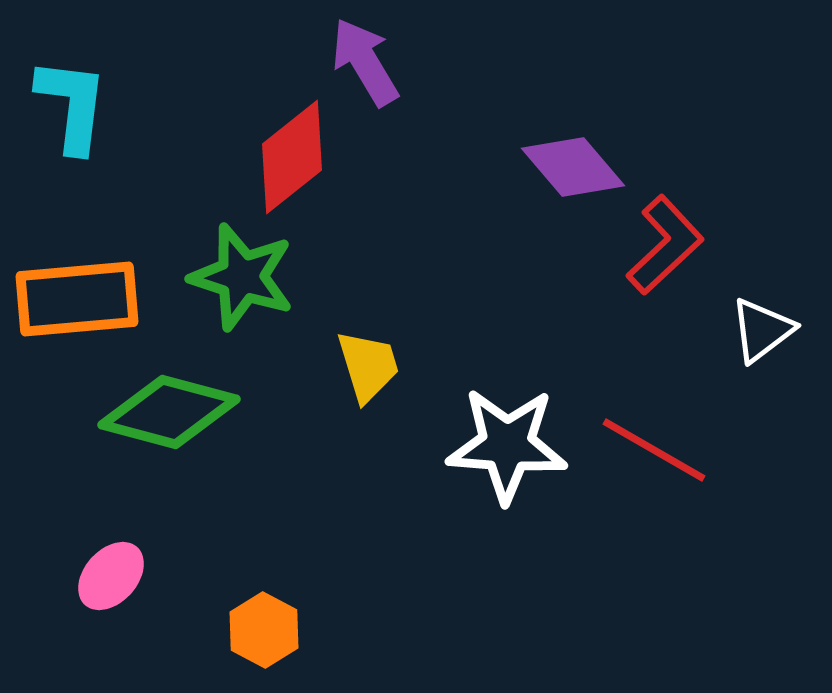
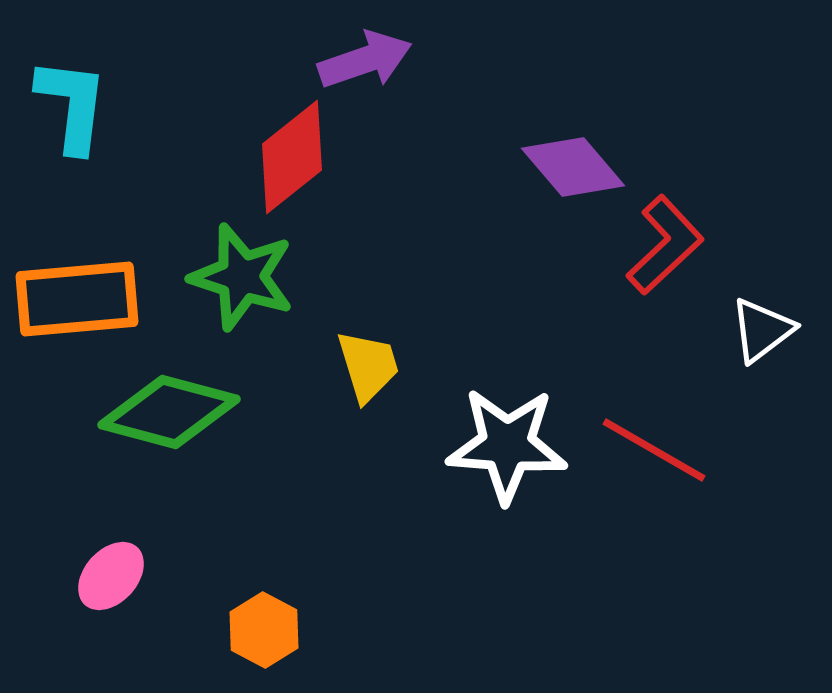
purple arrow: moved 2 px up; rotated 102 degrees clockwise
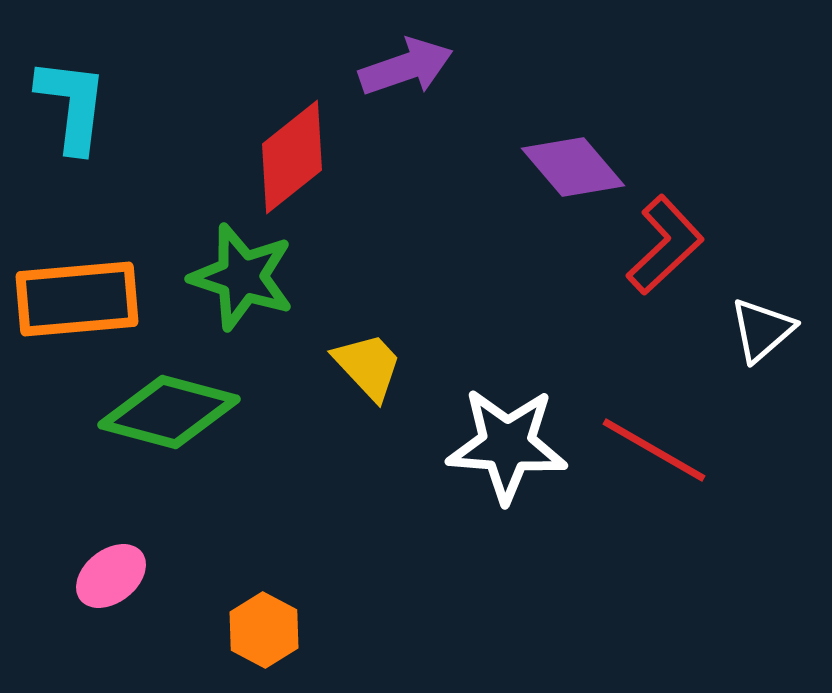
purple arrow: moved 41 px right, 7 px down
white triangle: rotated 4 degrees counterclockwise
yellow trapezoid: rotated 26 degrees counterclockwise
pink ellipse: rotated 10 degrees clockwise
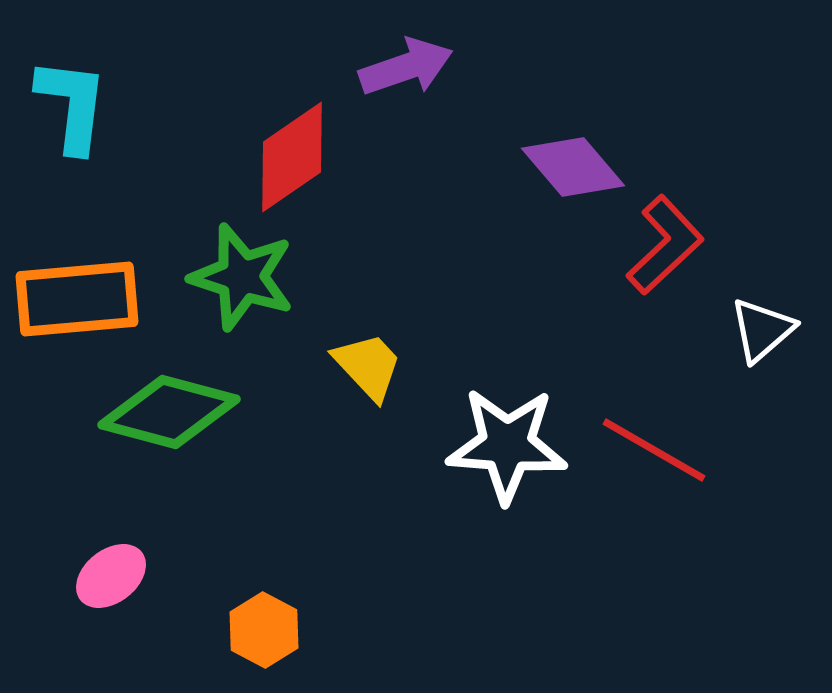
red diamond: rotated 4 degrees clockwise
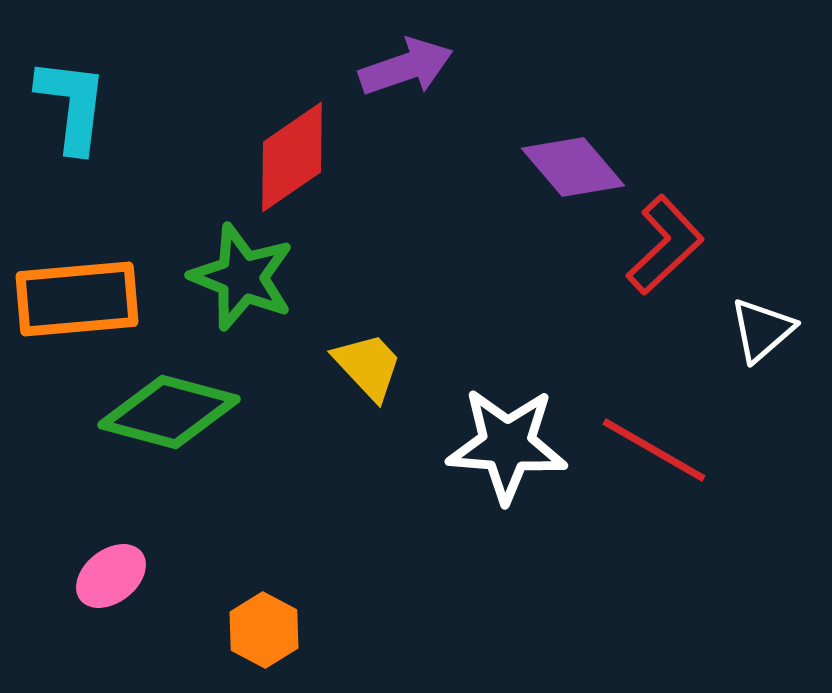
green star: rotated 4 degrees clockwise
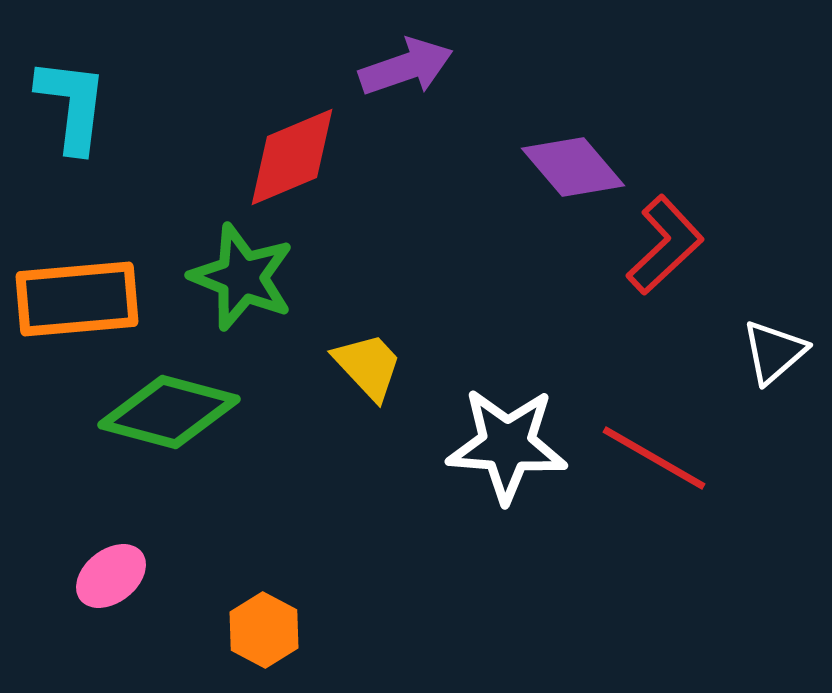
red diamond: rotated 12 degrees clockwise
white triangle: moved 12 px right, 22 px down
red line: moved 8 px down
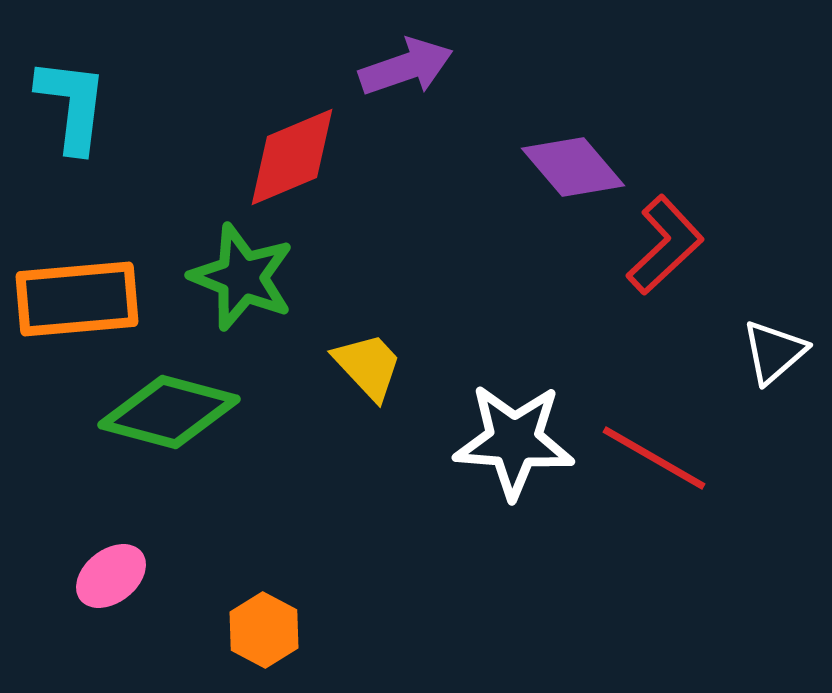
white star: moved 7 px right, 4 px up
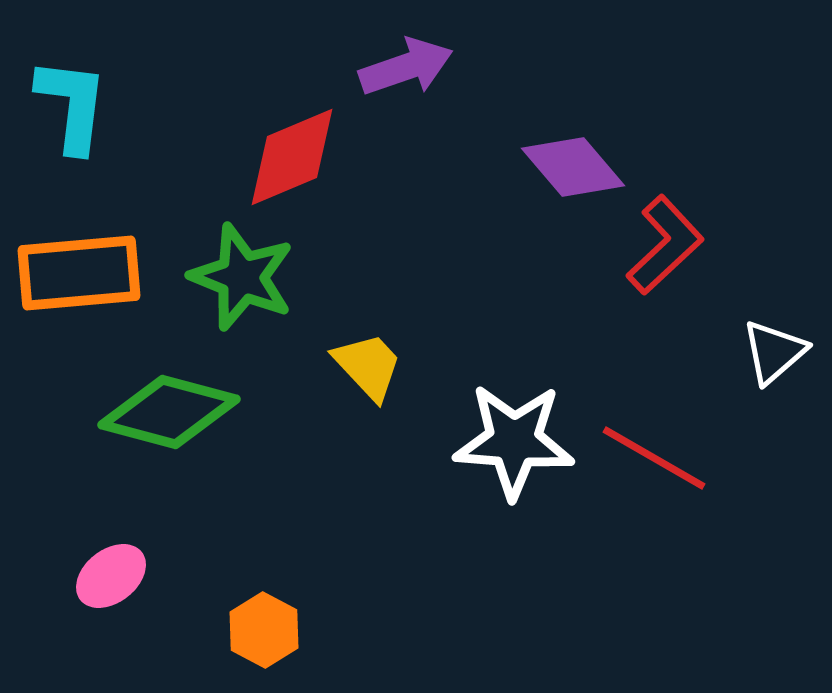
orange rectangle: moved 2 px right, 26 px up
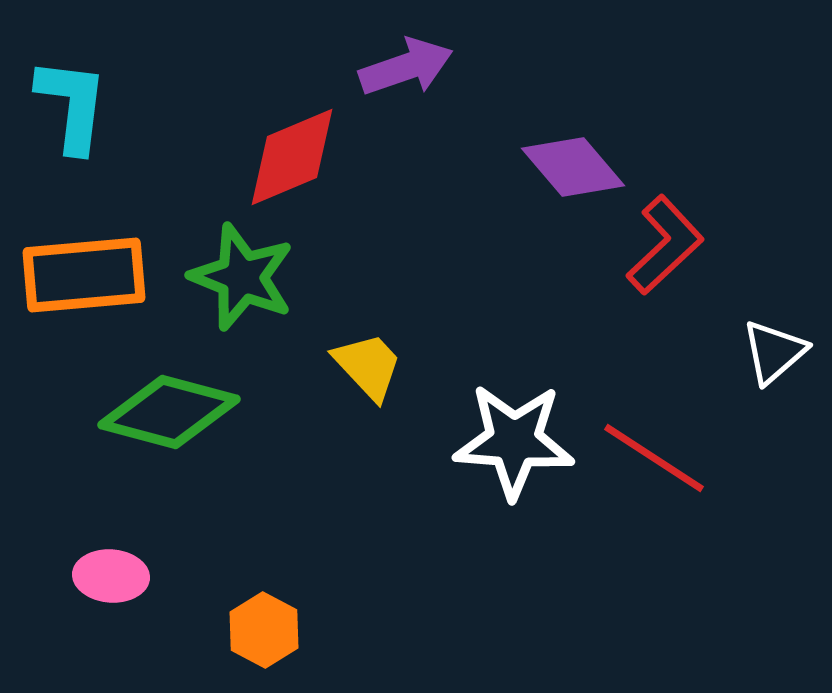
orange rectangle: moved 5 px right, 2 px down
red line: rotated 3 degrees clockwise
pink ellipse: rotated 42 degrees clockwise
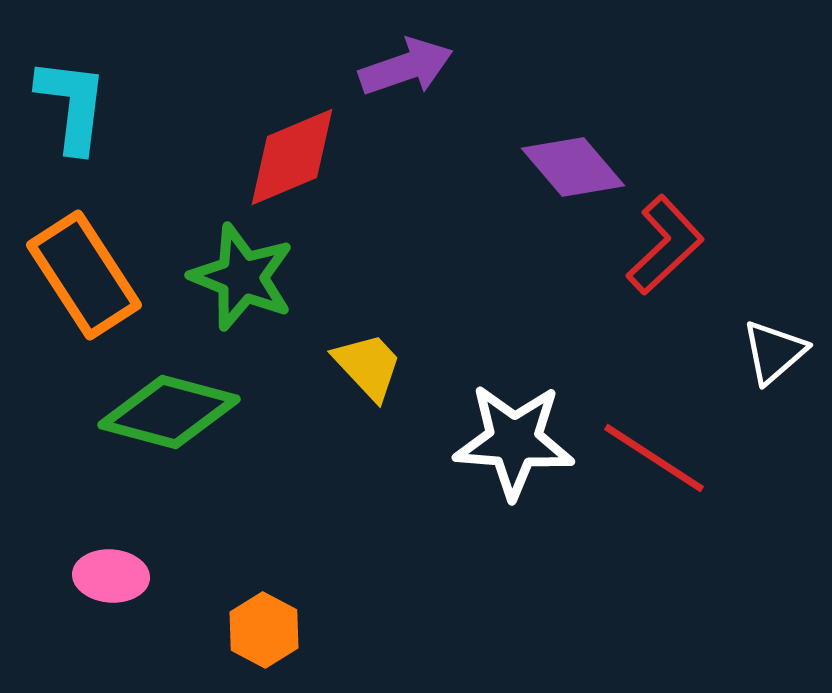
orange rectangle: rotated 62 degrees clockwise
